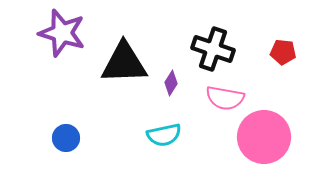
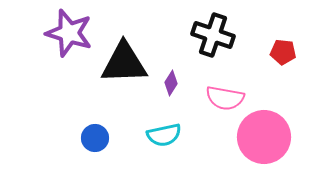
purple star: moved 7 px right
black cross: moved 14 px up
blue circle: moved 29 px right
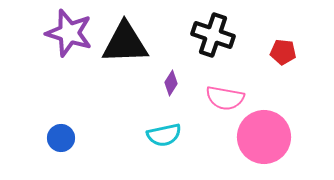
black triangle: moved 1 px right, 20 px up
blue circle: moved 34 px left
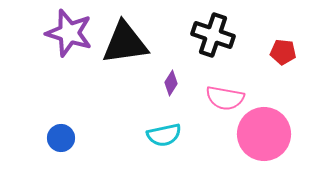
black triangle: rotated 6 degrees counterclockwise
pink circle: moved 3 px up
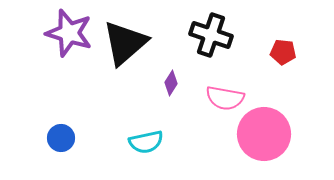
black cross: moved 2 px left
black triangle: rotated 33 degrees counterclockwise
cyan semicircle: moved 18 px left, 7 px down
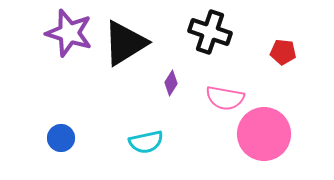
black cross: moved 1 px left, 3 px up
black triangle: rotated 9 degrees clockwise
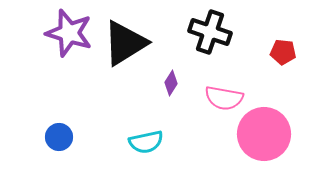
pink semicircle: moved 1 px left
blue circle: moved 2 px left, 1 px up
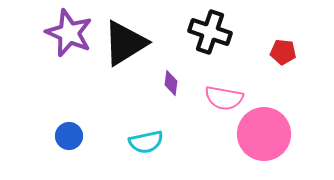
purple star: rotated 6 degrees clockwise
purple diamond: rotated 25 degrees counterclockwise
blue circle: moved 10 px right, 1 px up
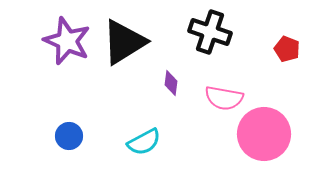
purple star: moved 2 px left, 8 px down
black triangle: moved 1 px left, 1 px up
red pentagon: moved 4 px right, 3 px up; rotated 15 degrees clockwise
cyan semicircle: moved 2 px left; rotated 16 degrees counterclockwise
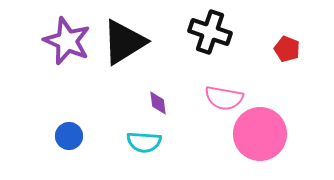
purple diamond: moved 13 px left, 20 px down; rotated 15 degrees counterclockwise
pink circle: moved 4 px left
cyan semicircle: rotated 32 degrees clockwise
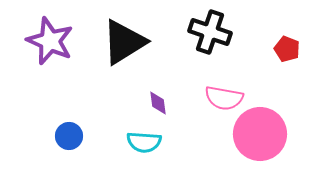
purple star: moved 17 px left
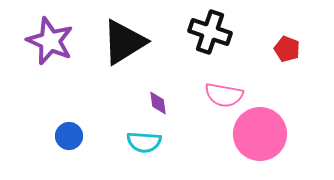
pink semicircle: moved 3 px up
